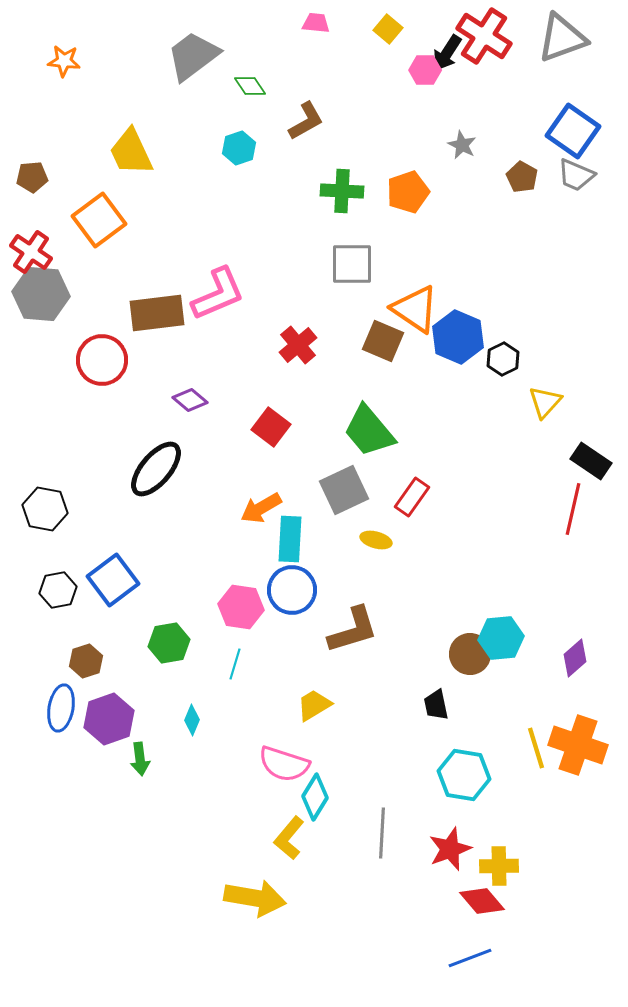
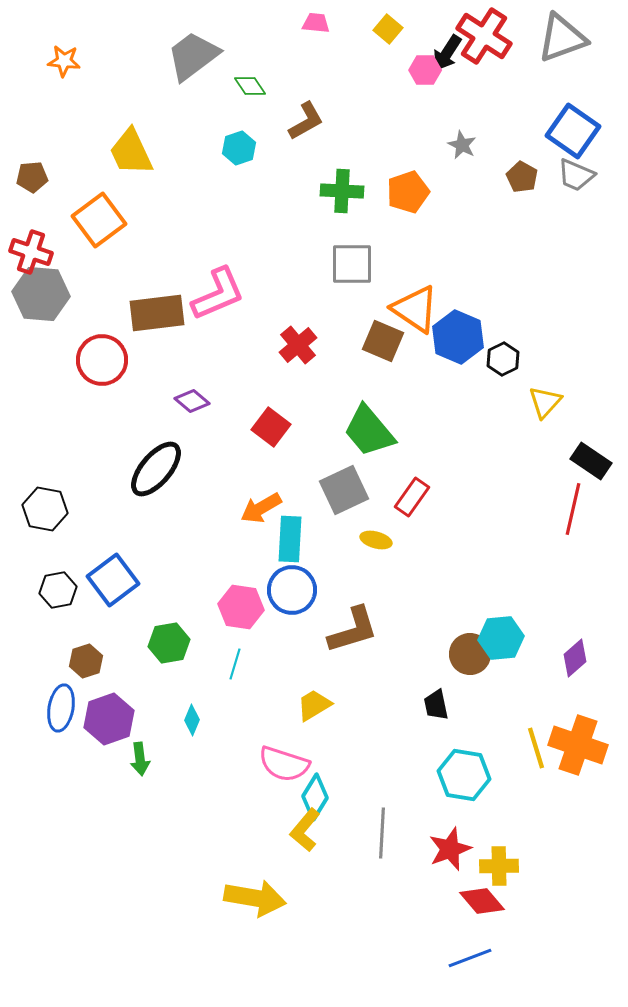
red cross at (31, 252): rotated 15 degrees counterclockwise
purple diamond at (190, 400): moved 2 px right, 1 px down
yellow L-shape at (289, 838): moved 16 px right, 8 px up
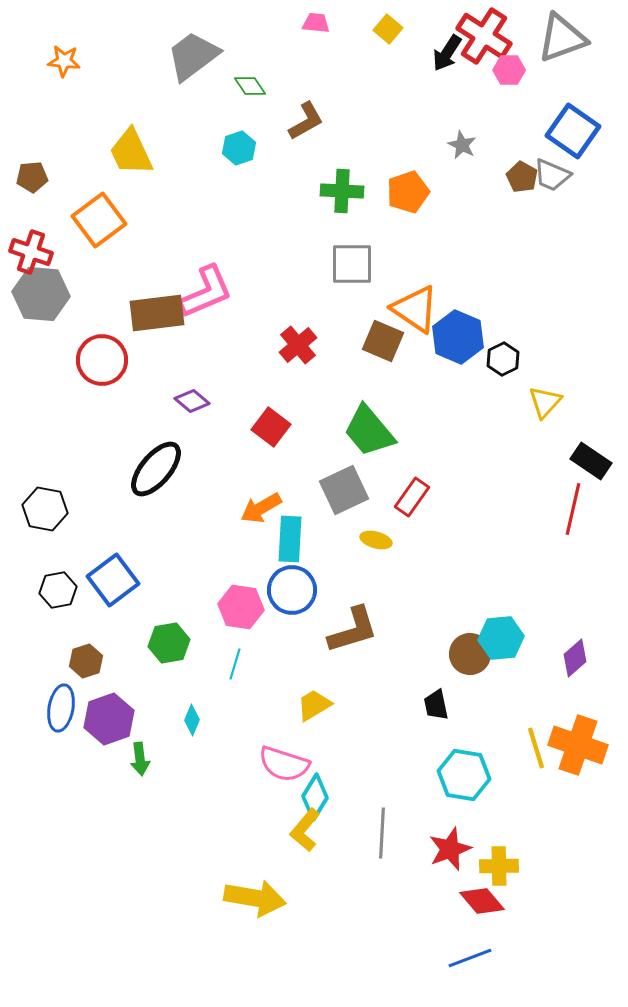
pink hexagon at (425, 70): moved 84 px right
gray trapezoid at (576, 175): moved 24 px left
pink L-shape at (218, 294): moved 12 px left, 2 px up
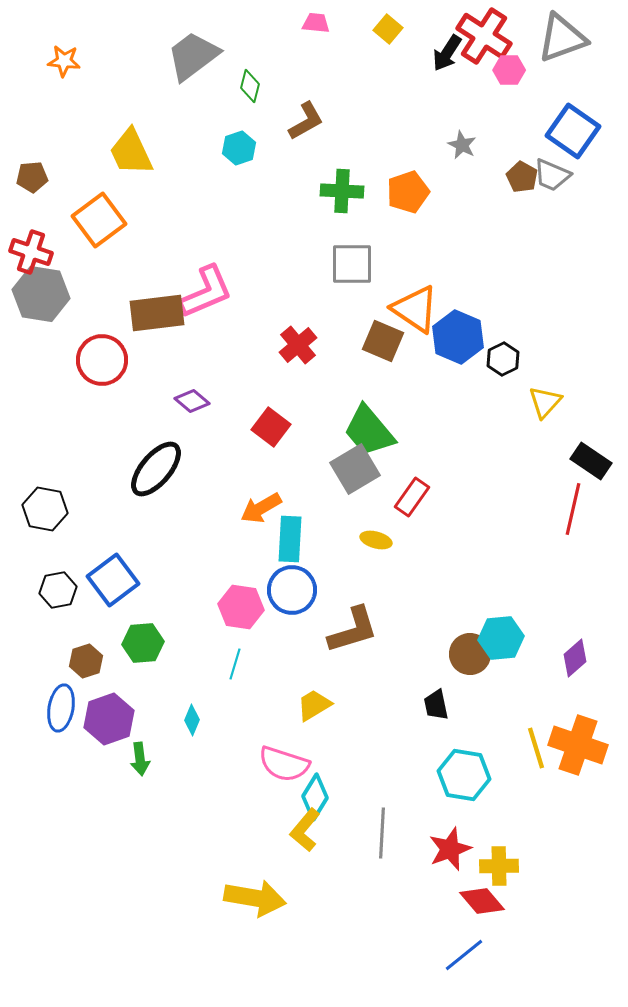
green diamond at (250, 86): rotated 48 degrees clockwise
gray hexagon at (41, 294): rotated 4 degrees clockwise
gray square at (344, 490): moved 11 px right, 21 px up; rotated 6 degrees counterclockwise
green hexagon at (169, 643): moved 26 px left; rotated 6 degrees clockwise
blue line at (470, 958): moved 6 px left, 3 px up; rotated 18 degrees counterclockwise
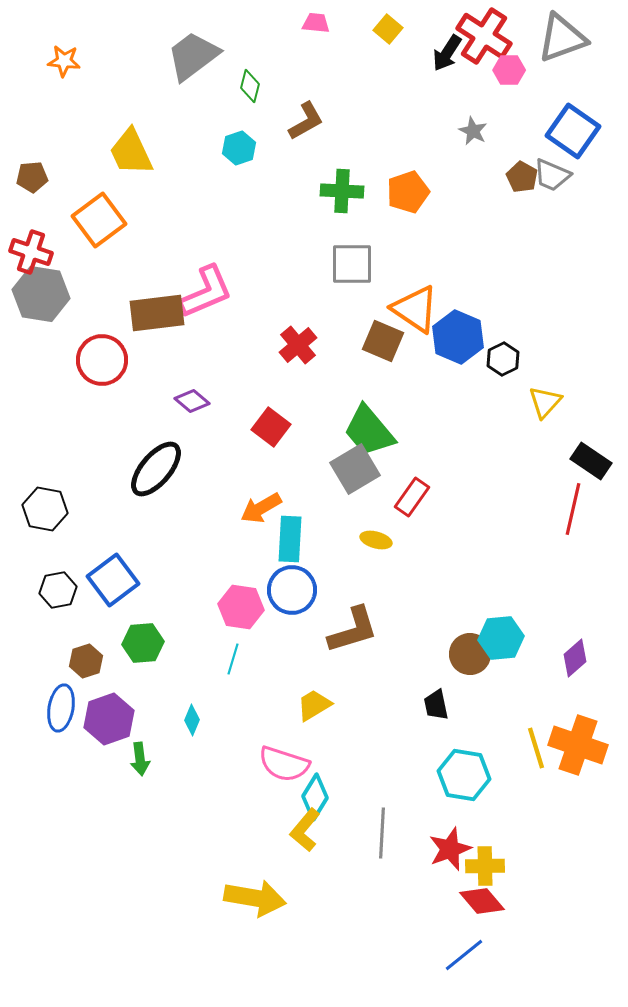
gray star at (462, 145): moved 11 px right, 14 px up
cyan line at (235, 664): moved 2 px left, 5 px up
yellow cross at (499, 866): moved 14 px left
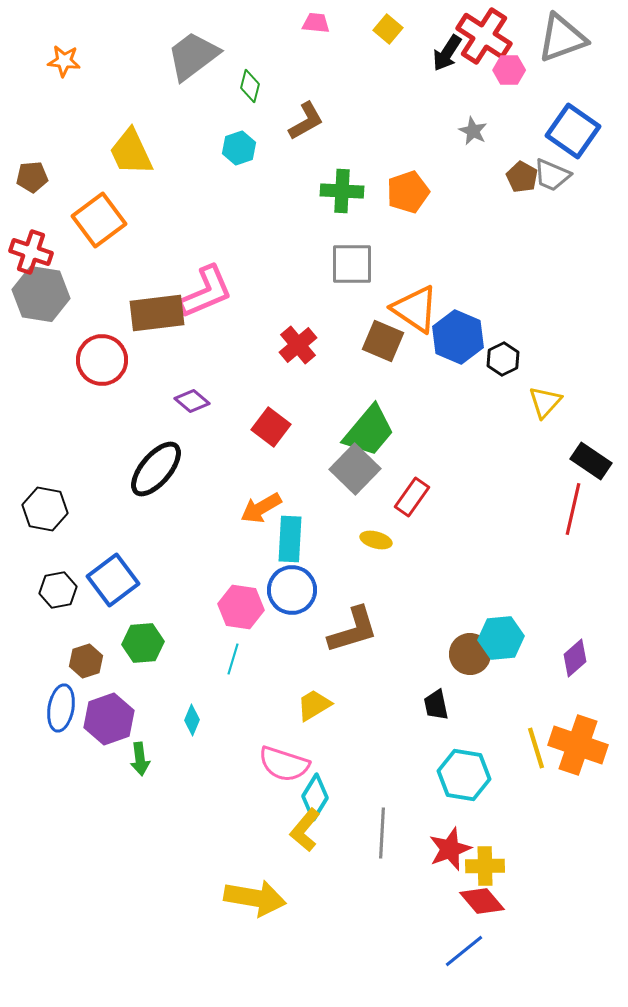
green trapezoid at (369, 431): rotated 100 degrees counterclockwise
gray square at (355, 469): rotated 15 degrees counterclockwise
blue line at (464, 955): moved 4 px up
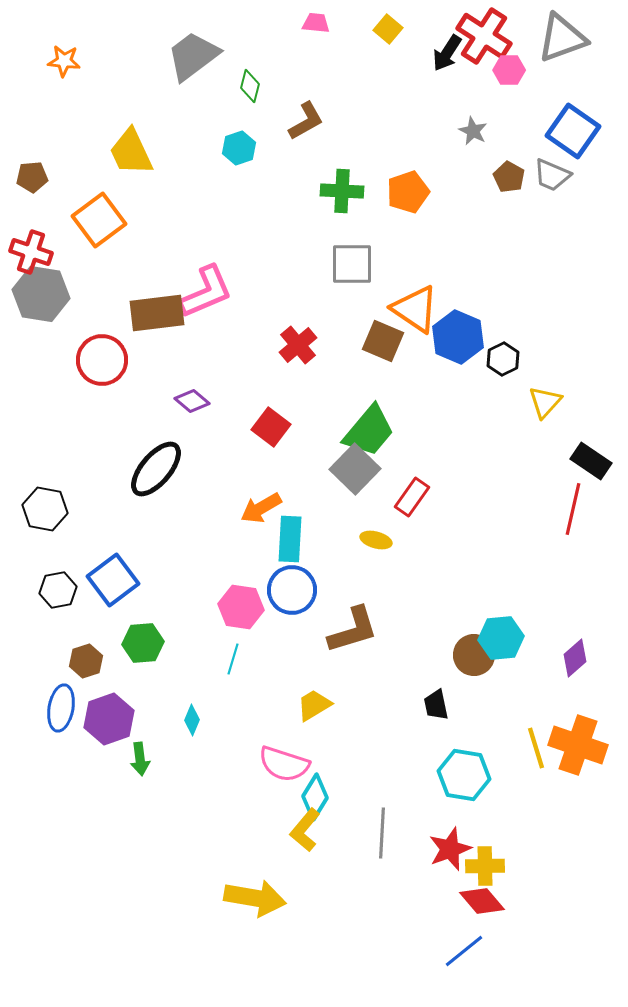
brown pentagon at (522, 177): moved 13 px left
brown circle at (470, 654): moved 4 px right, 1 px down
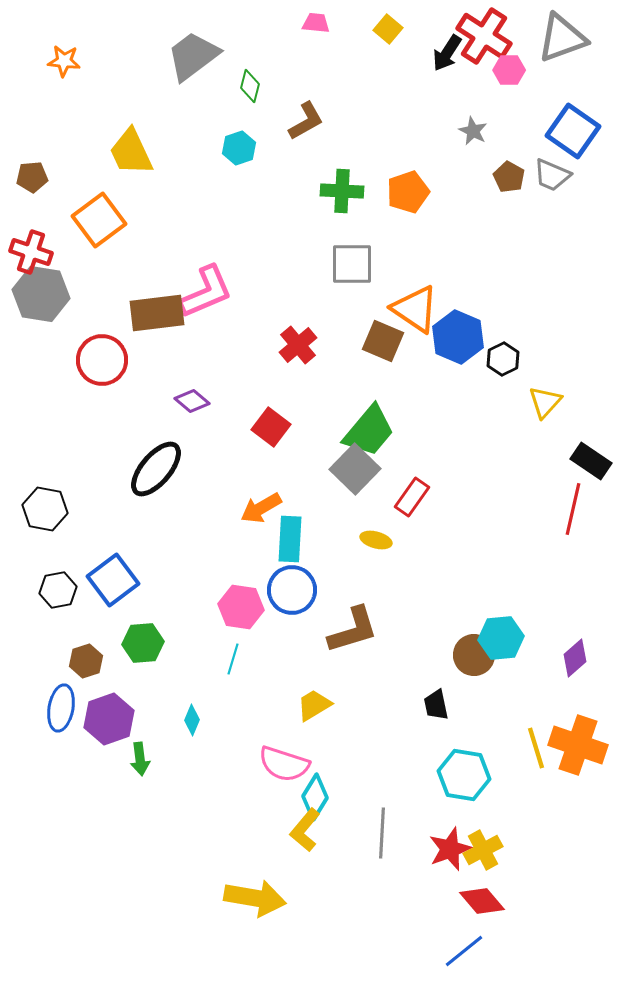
yellow cross at (485, 866): moved 2 px left, 16 px up; rotated 27 degrees counterclockwise
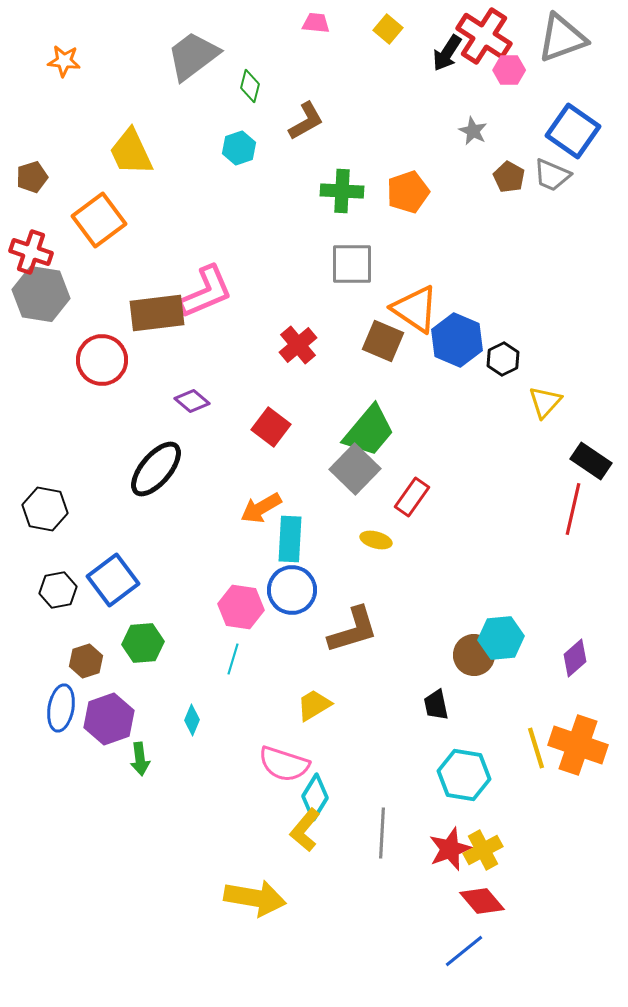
brown pentagon at (32, 177): rotated 12 degrees counterclockwise
blue hexagon at (458, 337): moved 1 px left, 3 px down
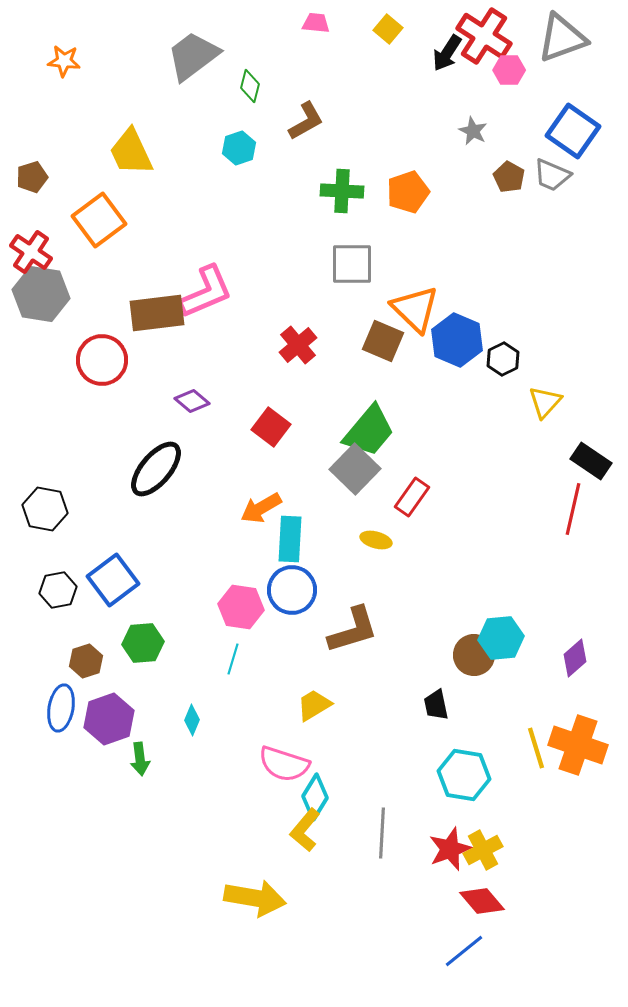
red cross at (31, 252): rotated 15 degrees clockwise
orange triangle at (415, 309): rotated 10 degrees clockwise
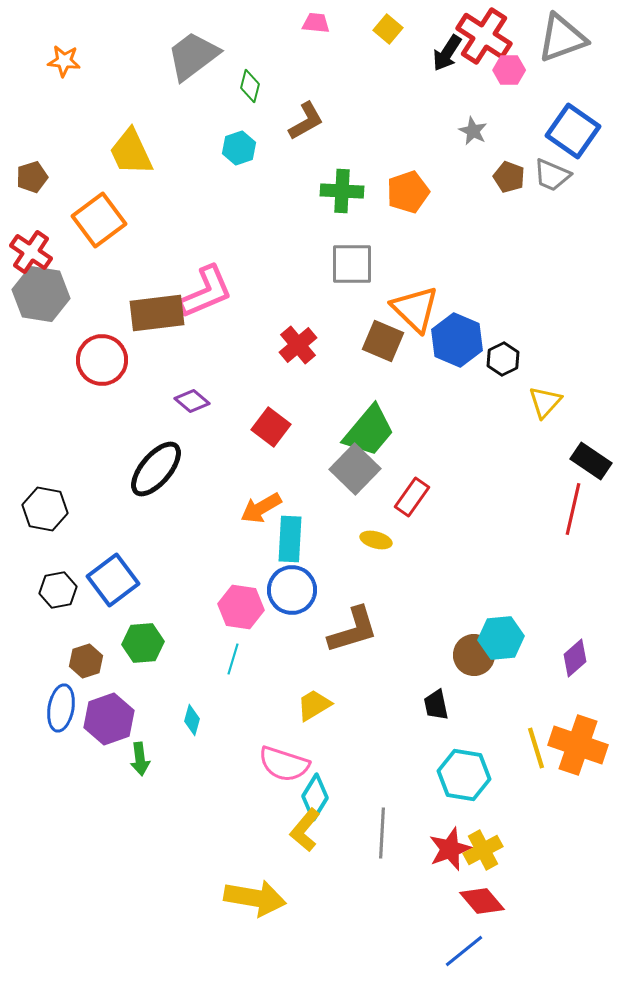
brown pentagon at (509, 177): rotated 8 degrees counterclockwise
cyan diamond at (192, 720): rotated 8 degrees counterclockwise
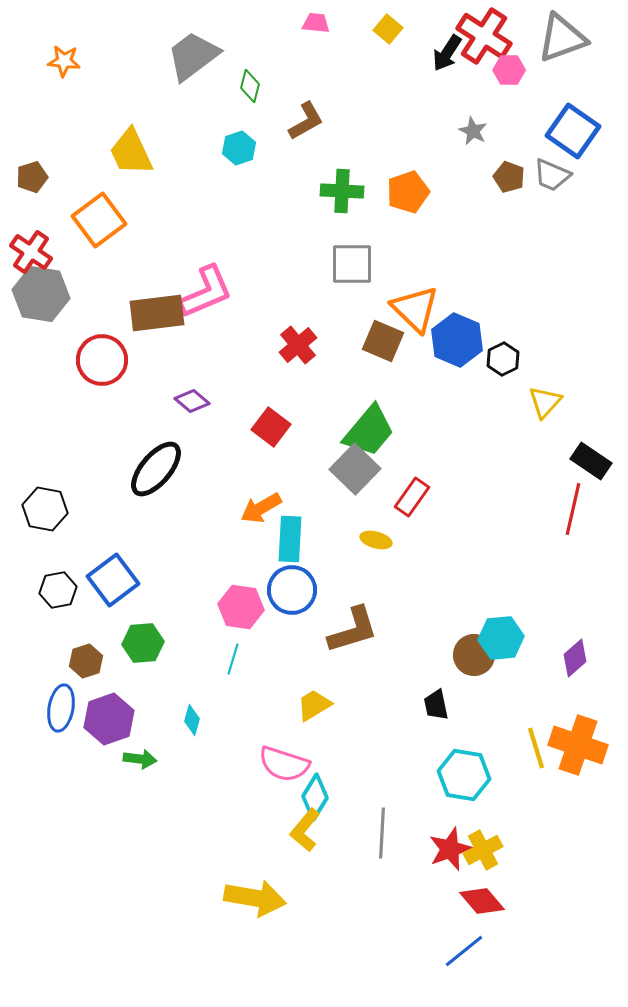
green arrow at (140, 759): rotated 76 degrees counterclockwise
